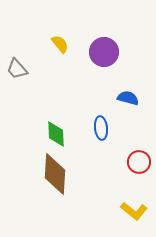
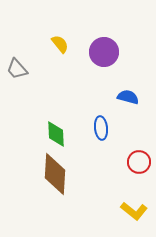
blue semicircle: moved 1 px up
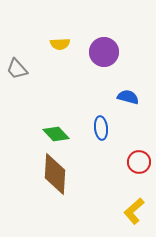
yellow semicircle: rotated 126 degrees clockwise
green diamond: rotated 40 degrees counterclockwise
yellow L-shape: rotated 100 degrees clockwise
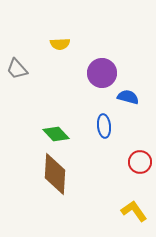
purple circle: moved 2 px left, 21 px down
blue ellipse: moved 3 px right, 2 px up
red circle: moved 1 px right
yellow L-shape: rotated 96 degrees clockwise
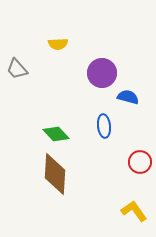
yellow semicircle: moved 2 px left
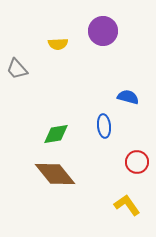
purple circle: moved 1 px right, 42 px up
green diamond: rotated 56 degrees counterclockwise
red circle: moved 3 px left
brown diamond: rotated 42 degrees counterclockwise
yellow L-shape: moved 7 px left, 6 px up
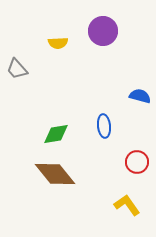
yellow semicircle: moved 1 px up
blue semicircle: moved 12 px right, 1 px up
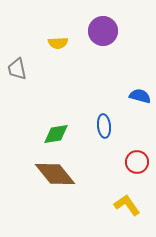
gray trapezoid: rotated 30 degrees clockwise
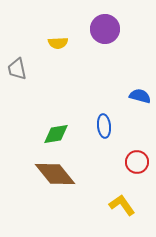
purple circle: moved 2 px right, 2 px up
yellow L-shape: moved 5 px left
